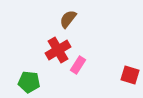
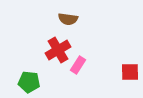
brown semicircle: rotated 120 degrees counterclockwise
red square: moved 3 px up; rotated 18 degrees counterclockwise
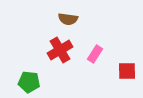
red cross: moved 2 px right
pink rectangle: moved 17 px right, 11 px up
red square: moved 3 px left, 1 px up
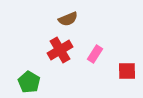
brown semicircle: rotated 30 degrees counterclockwise
green pentagon: rotated 25 degrees clockwise
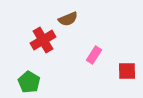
red cross: moved 17 px left, 10 px up
pink rectangle: moved 1 px left, 1 px down
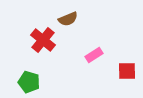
red cross: rotated 20 degrees counterclockwise
pink rectangle: rotated 24 degrees clockwise
green pentagon: rotated 15 degrees counterclockwise
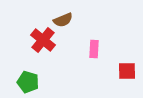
brown semicircle: moved 5 px left, 1 px down
pink rectangle: moved 6 px up; rotated 54 degrees counterclockwise
green pentagon: moved 1 px left
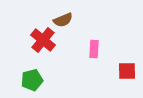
green pentagon: moved 4 px right, 2 px up; rotated 30 degrees counterclockwise
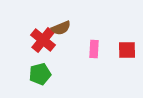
brown semicircle: moved 2 px left, 8 px down
red square: moved 21 px up
green pentagon: moved 8 px right, 6 px up
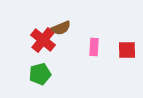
pink rectangle: moved 2 px up
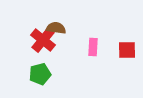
brown semicircle: moved 5 px left; rotated 150 degrees counterclockwise
pink rectangle: moved 1 px left
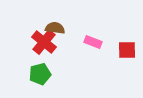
brown semicircle: moved 1 px left
red cross: moved 1 px right, 2 px down
pink rectangle: moved 5 px up; rotated 72 degrees counterclockwise
